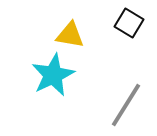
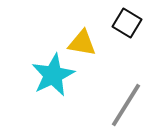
black square: moved 2 px left
yellow triangle: moved 12 px right, 8 px down
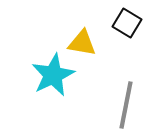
gray line: rotated 21 degrees counterclockwise
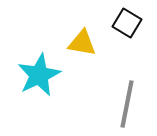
cyan star: moved 14 px left
gray line: moved 1 px right, 1 px up
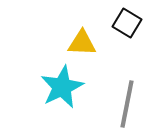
yellow triangle: rotated 8 degrees counterclockwise
cyan star: moved 23 px right, 12 px down
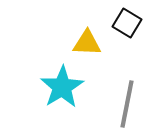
yellow triangle: moved 5 px right
cyan star: rotated 6 degrees counterclockwise
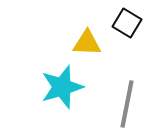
cyan star: rotated 15 degrees clockwise
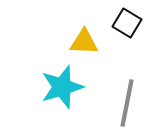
yellow triangle: moved 3 px left, 1 px up
gray line: moved 1 px up
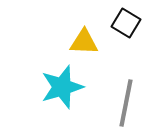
black square: moved 1 px left
gray line: moved 1 px left
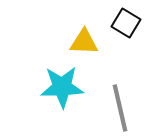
cyan star: rotated 15 degrees clockwise
gray line: moved 6 px left, 5 px down; rotated 24 degrees counterclockwise
